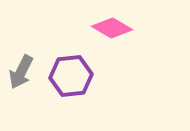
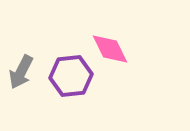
pink diamond: moved 2 px left, 21 px down; rotated 33 degrees clockwise
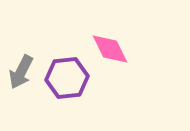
purple hexagon: moved 4 px left, 2 px down
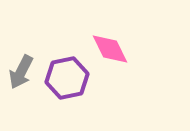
purple hexagon: rotated 6 degrees counterclockwise
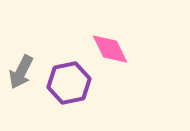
purple hexagon: moved 2 px right, 5 px down
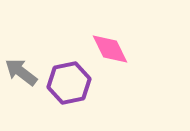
gray arrow: rotated 100 degrees clockwise
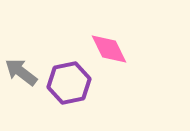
pink diamond: moved 1 px left
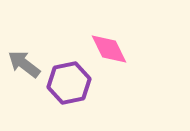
gray arrow: moved 3 px right, 8 px up
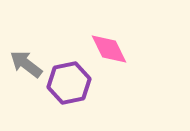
gray arrow: moved 2 px right
